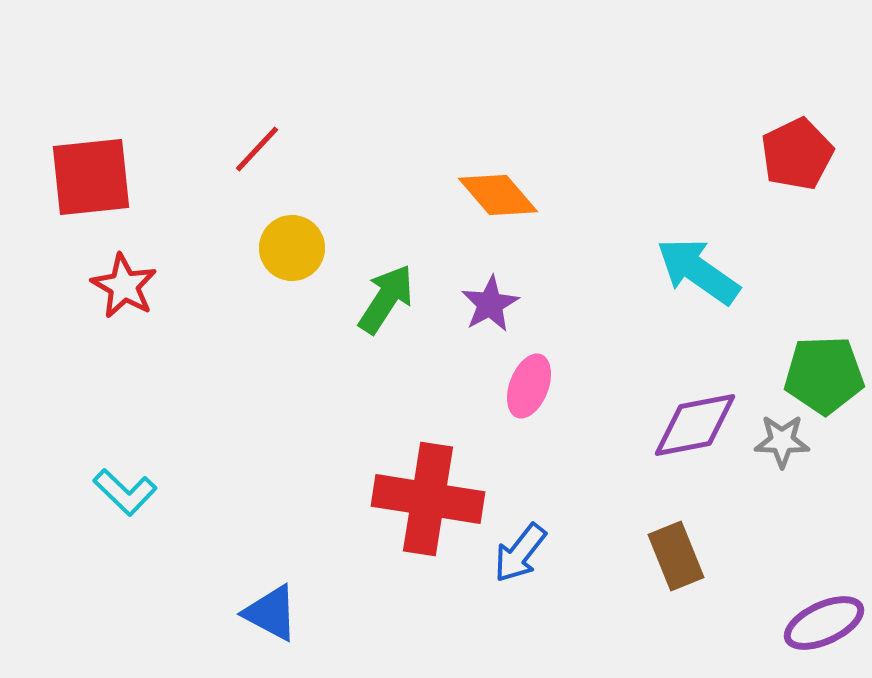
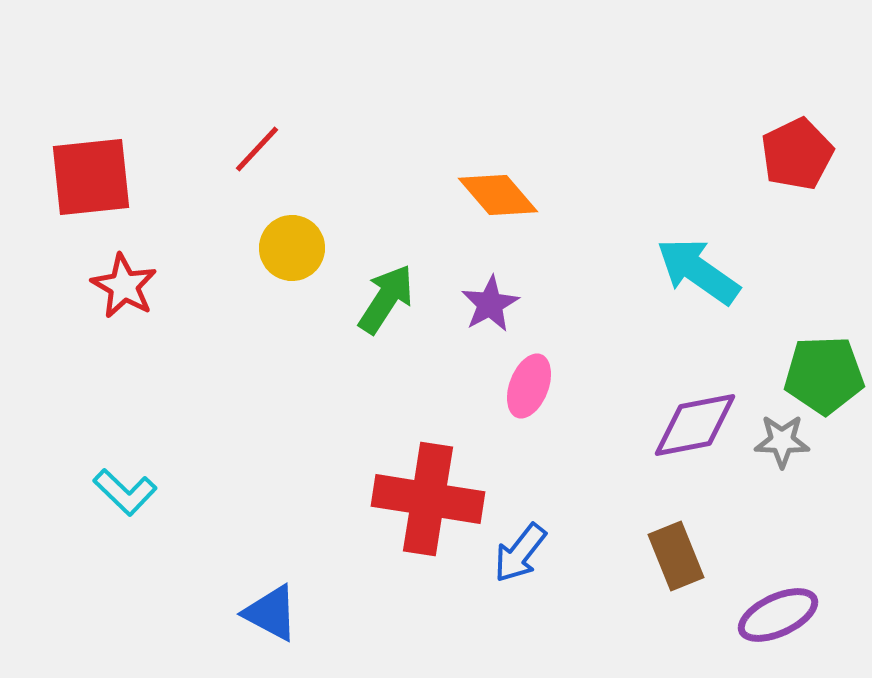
purple ellipse: moved 46 px left, 8 px up
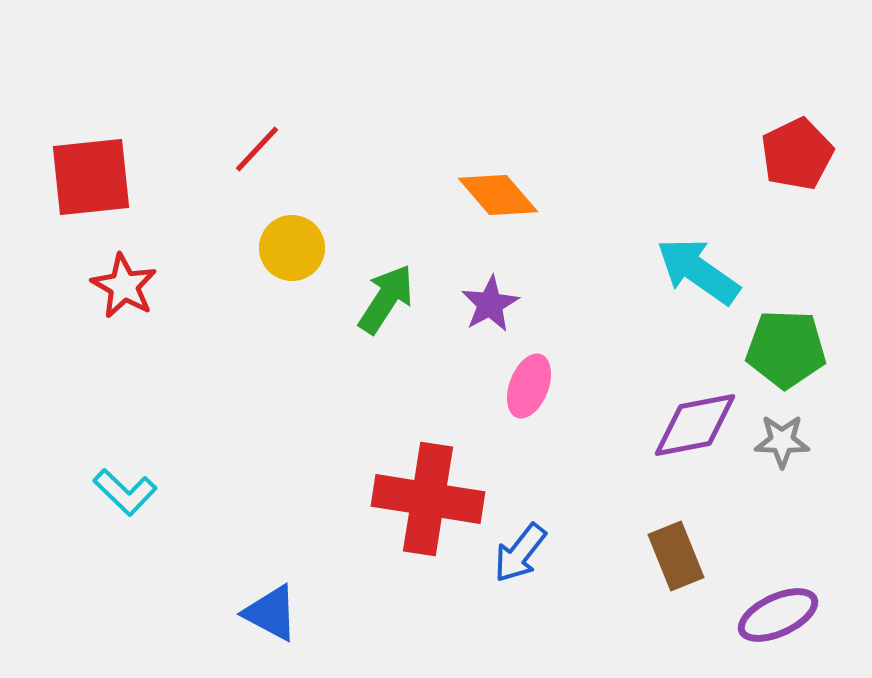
green pentagon: moved 38 px left, 26 px up; rotated 4 degrees clockwise
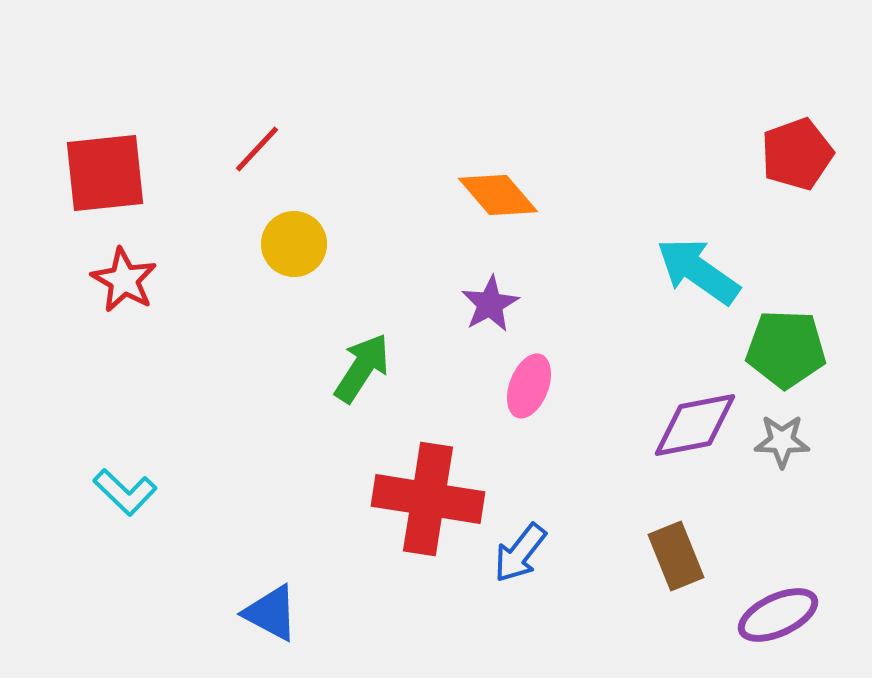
red pentagon: rotated 6 degrees clockwise
red square: moved 14 px right, 4 px up
yellow circle: moved 2 px right, 4 px up
red star: moved 6 px up
green arrow: moved 24 px left, 69 px down
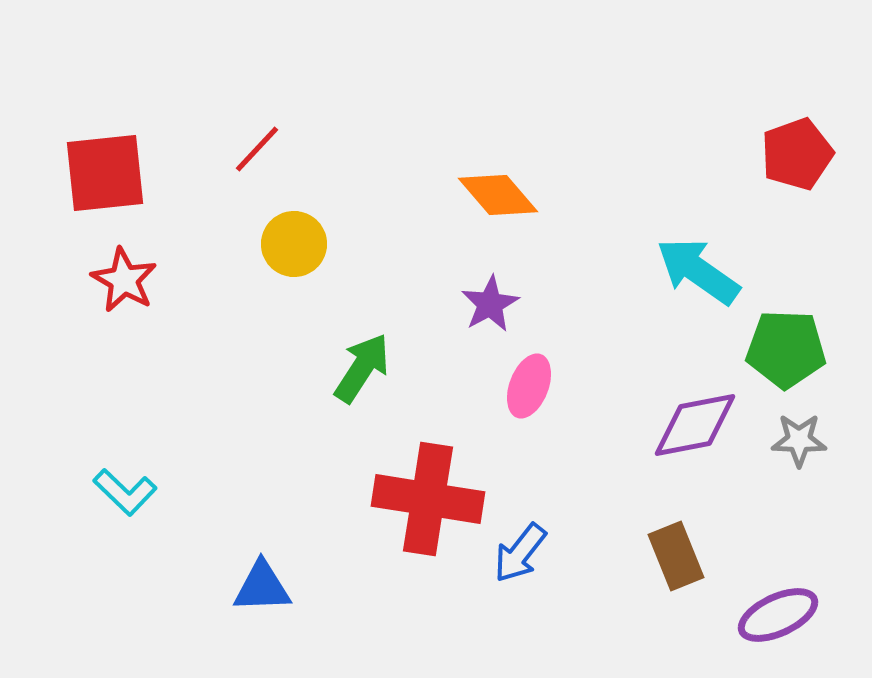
gray star: moved 17 px right, 1 px up
blue triangle: moved 9 px left, 26 px up; rotated 30 degrees counterclockwise
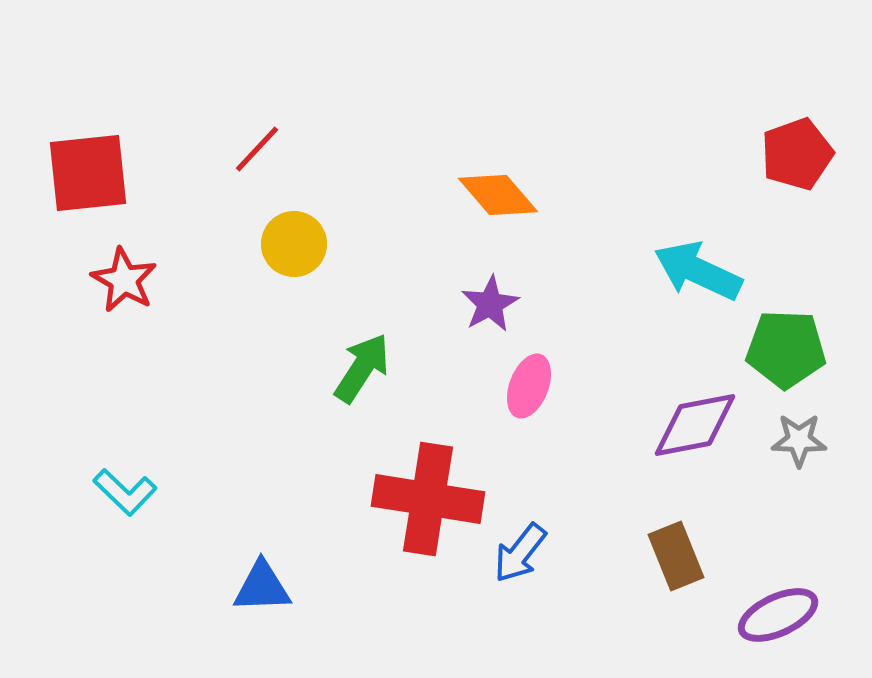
red square: moved 17 px left
cyan arrow: rotated 10 degrees counterclockwise
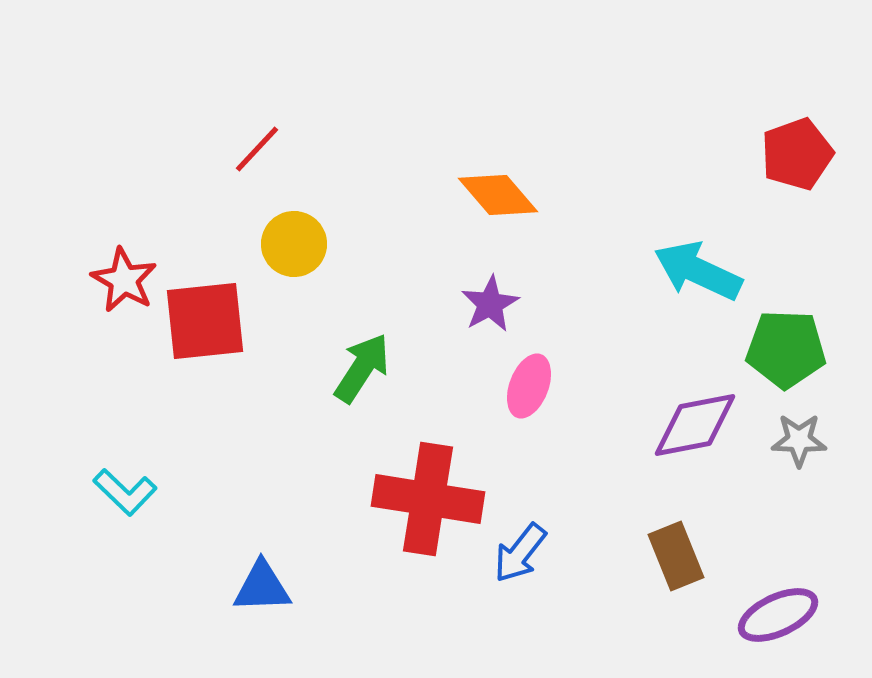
red square: moved 117 px right, 148 px down
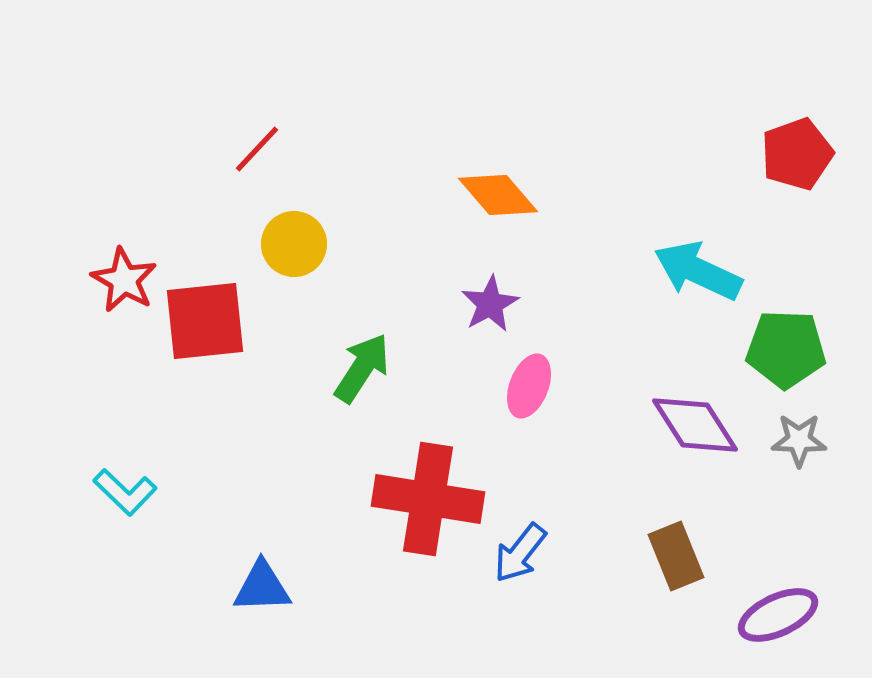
purple diamond: rotated 68 degrees clockwise
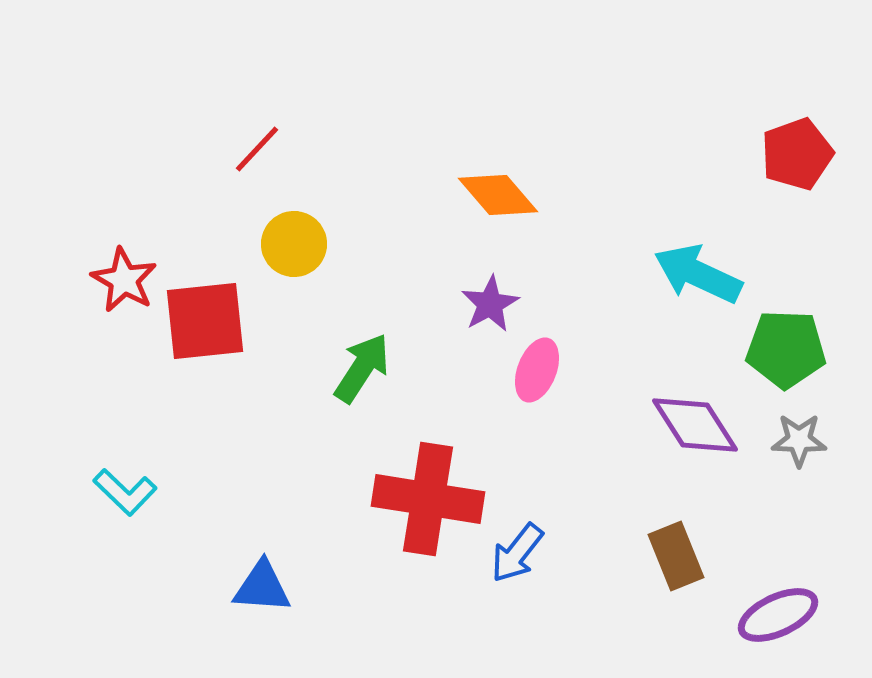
cyan arrow: moved 3 px down
pink ellipse: moved 8 px right, 16 px up
blue arrow: moved 3 px left
blue triangle: rotated 6 degrees clockwise
